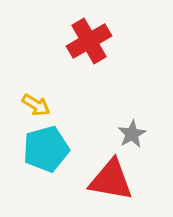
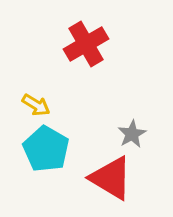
red cross: moved 3 px left, 3 px down
cyan pentagon: rotated 27 degrees counterclockwise
red triangle: moved 2 px up; rotated 21 degrees clockwise
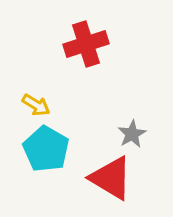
red cross: rotated 12 degrees clockwise
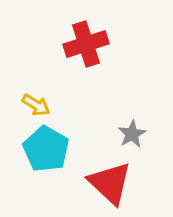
red triangle: moved 1 px left, 5 px down; rotated 12 degrees clockwise
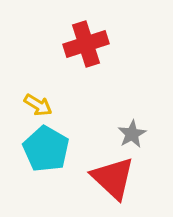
yellow arrow: moved 2 px right
red triangle: moved 3 px right, 5 px up
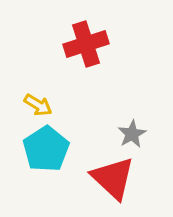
cyan pentagon: rotated 9 degrees clockwise
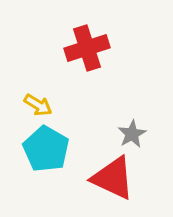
red cross: moved 1 px right, 4 px down
cyan pentagon: rotated 9 degrees counterclockwise
red triangle: rotated 18 degrees counterclockwise
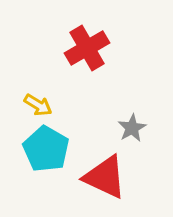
red cross: rotated 12 degrees counterclockwise
gray star: moved 6 px up
red triangle: moved 8 px left, 1 px up
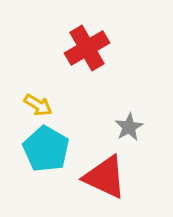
gray star: moved 3 px left, 1 px up
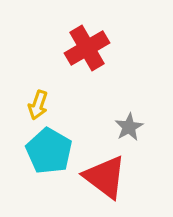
yellow arrow: rotated 76 degrees clockwise
cyan pentagon: moved 3 px right, 2 px down
red triangle: rotated 12 degrees clockwise
